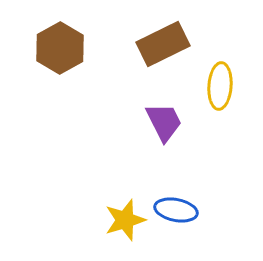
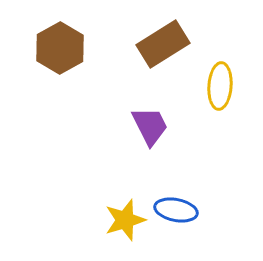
brown rectangle: rotated 6 degrees counterclockwise
purple trapezoid: moved 14 px left, 4 px down
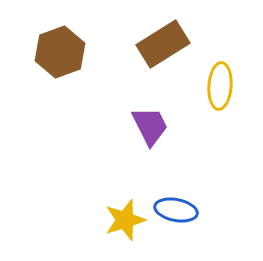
brown hexagon: moved 4 px down; rotated 9 degrees clockwise
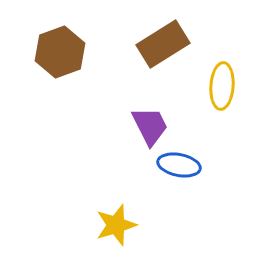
yellow ellipse: moved 2 px right
blue ellipse: moved 3 px right, 45 px up
yellow star: moved 9 px left, 5 px down
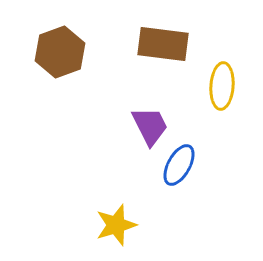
brown rectangle: rotated 39 degrees clockwise
blue ellipse: rotated 72 degrees counterclockwise
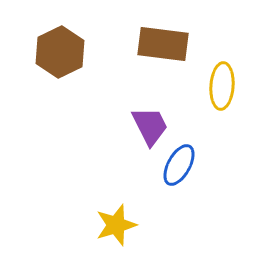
brown hexagon: rotated 6 degrees counterclockwise
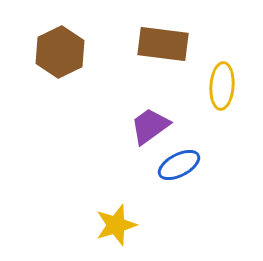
purple trapezoid: rotated 99 degrees counterclockwise
blue ellipse: rotated 33 degrees clockwise
